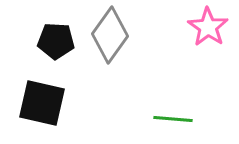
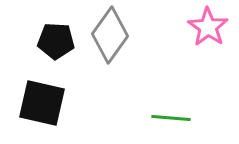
green line: moved 2 px left, 1 px up
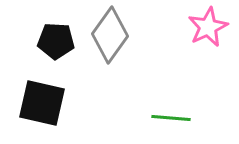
pink star: rotated 12 degrees clockwise
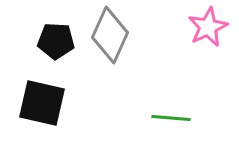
gray diamond: rotated 12 degrees counterclockwise
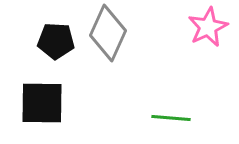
gray diamond: moved 2 px left, 2 px up
black square: rotated 12 degrees counterclockwise
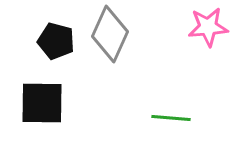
pink star: rotated 21 degrees clockwise
gray diamond: moved 2 px right, 1 px down
black pentagon: rotated 12 degrees clockwise
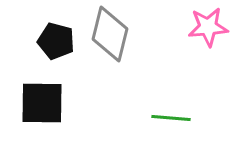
gray diamond: rotated 10 degrees counterclockwise
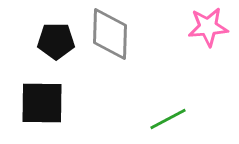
gray diamond: rotated 12 degrees counterclockwise
black pentagon: rotated 15 degrees counterclockwise
green line: moved 3 px left, 1 px down; rotated 33 degrees counterclockwise
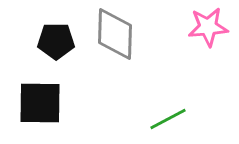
gray diamond: moved 5 px right
black square: moved 2 px left
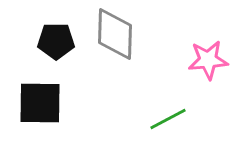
pink star: moved 33 px down
